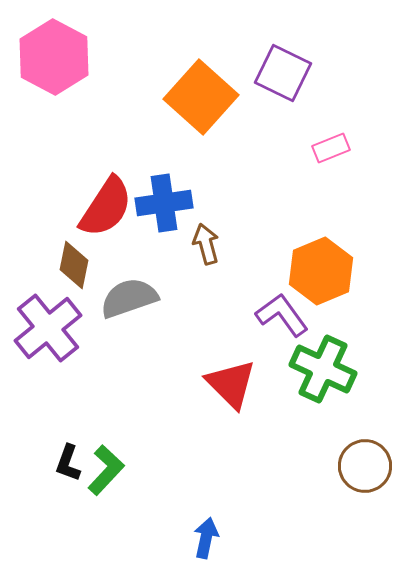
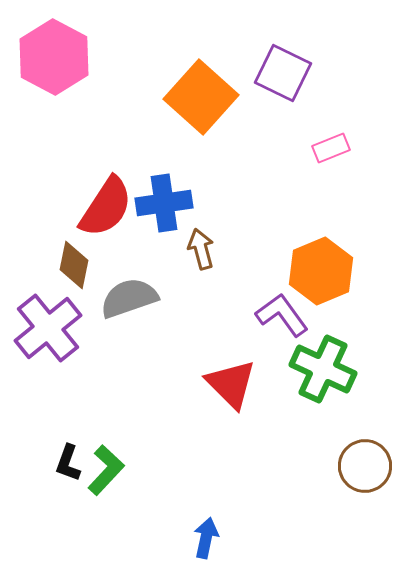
brown arrow: moved 5 px left, 5 px down
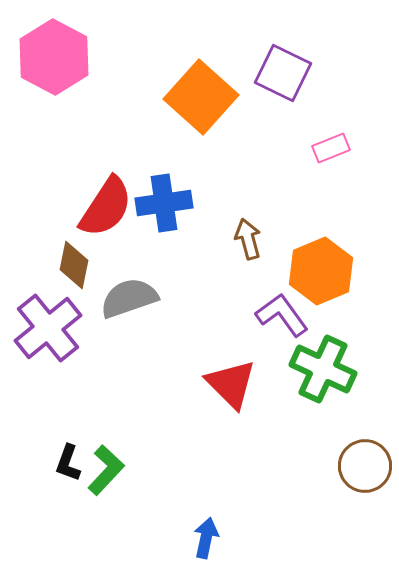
brown arrow: moved 47 px right, 10 px up
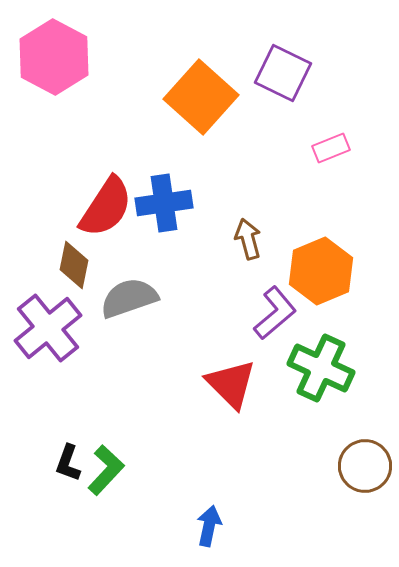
purple L-shape: moved 7 px left, 2 px up; rotated 86 degrees clockwise
green cross: moved 2 px left, 1 px up
blue arrow: moved 3 px right, 12 px up
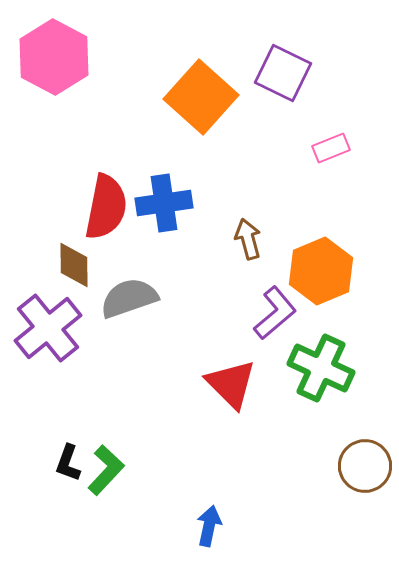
red semicircle: rotated 22 degrees counterclockwise
brown diamond: rotated 12 degrees counterclockwise
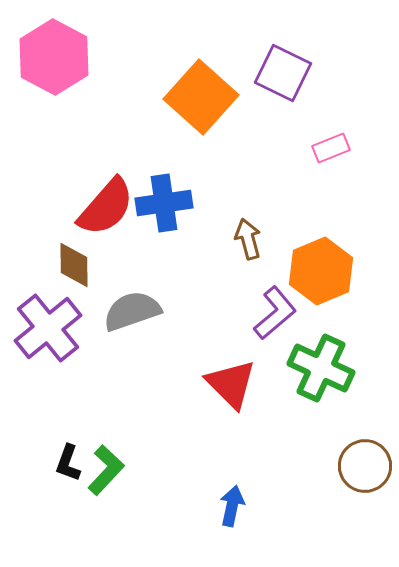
red semicircle: rotated 30 degrees clockwise
gray semicircle: moved 3 px right, 13 px down
blue arrow: moved 23 px right, 20 px up
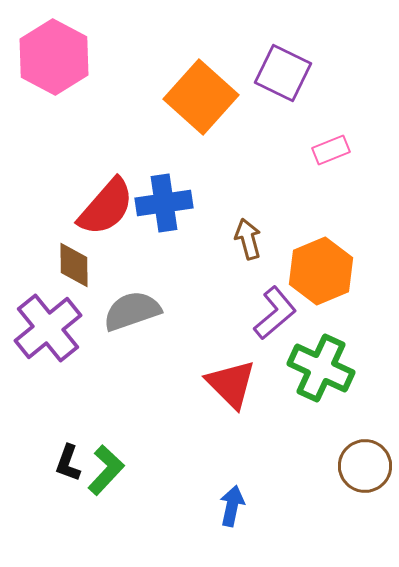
pink rectangle: moved 2 px down
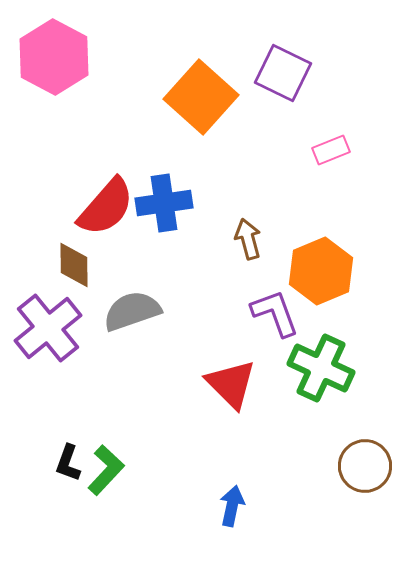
purple L-shape: rotated 70 degrees counterclockwise
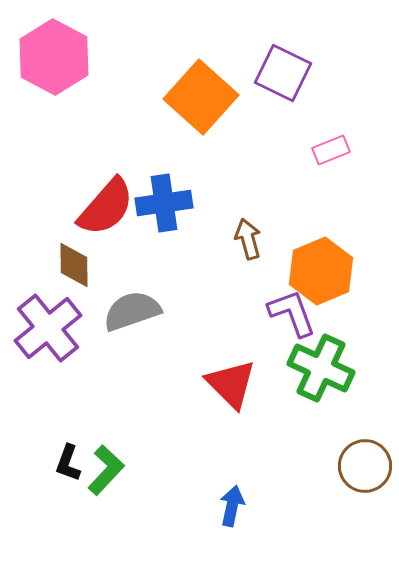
purple L-shape: moved 17 px right
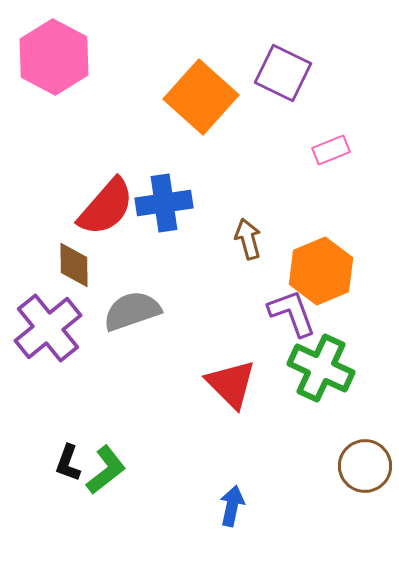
green L-shape: rotated 9 degrees clockwise
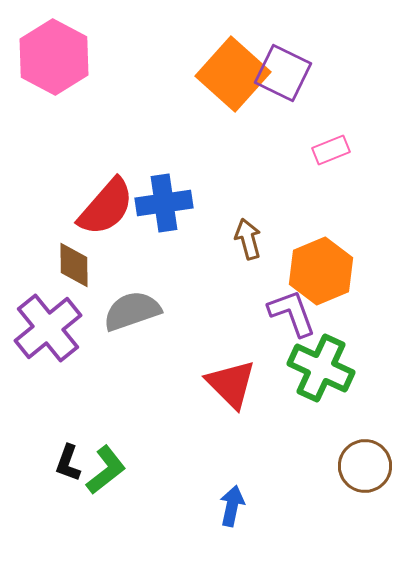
orange square: moved 32 px right, 23 px up
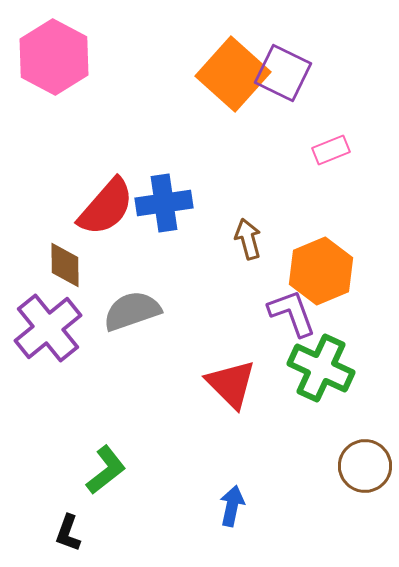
brown diamond: moved 9 px left
black L-shape: moved 70 px down
